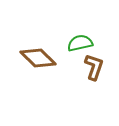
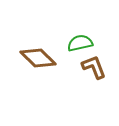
brown L-shape: rotated 40 degrees counterclockwise
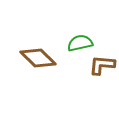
brown L-shape: moved 8 px right, 2 px up; rotated 64 degrees counterclockwise
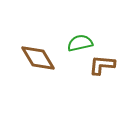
brown diamond: rotated 15 degrees clockwise
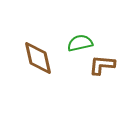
brown diamond: rotated 18 degrees clockwise
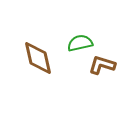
brown L-shape: rotated 12 degrees clockwise
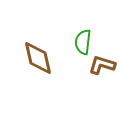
green semicircle: moved 3 px right, 1 px up; rotated 70 degrees counterclockwise
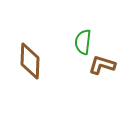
brown diamond: moved 8 px left, 3 px down; rotated 15 degrees clockwise
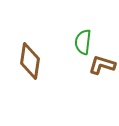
brown diamond: rotated 6 degrees clockwise
